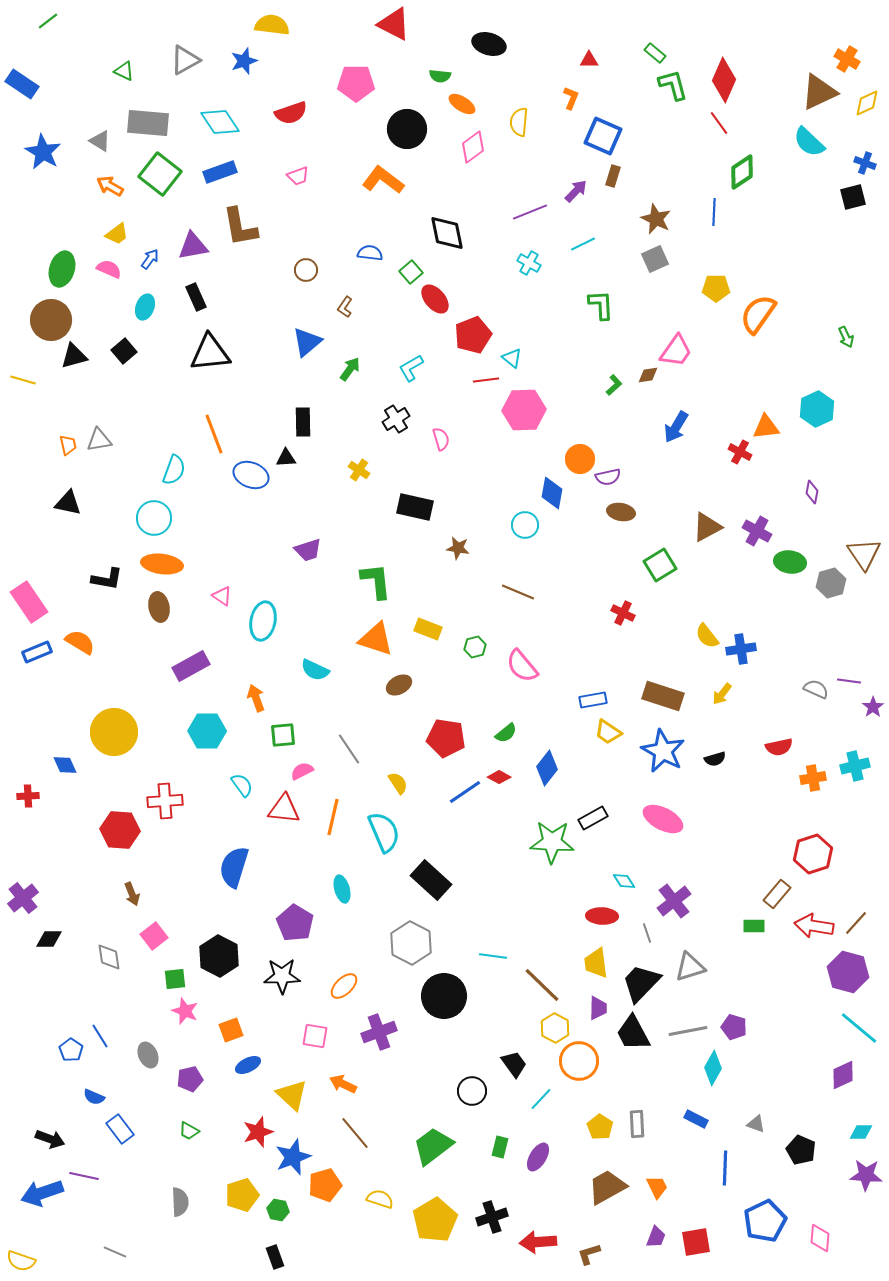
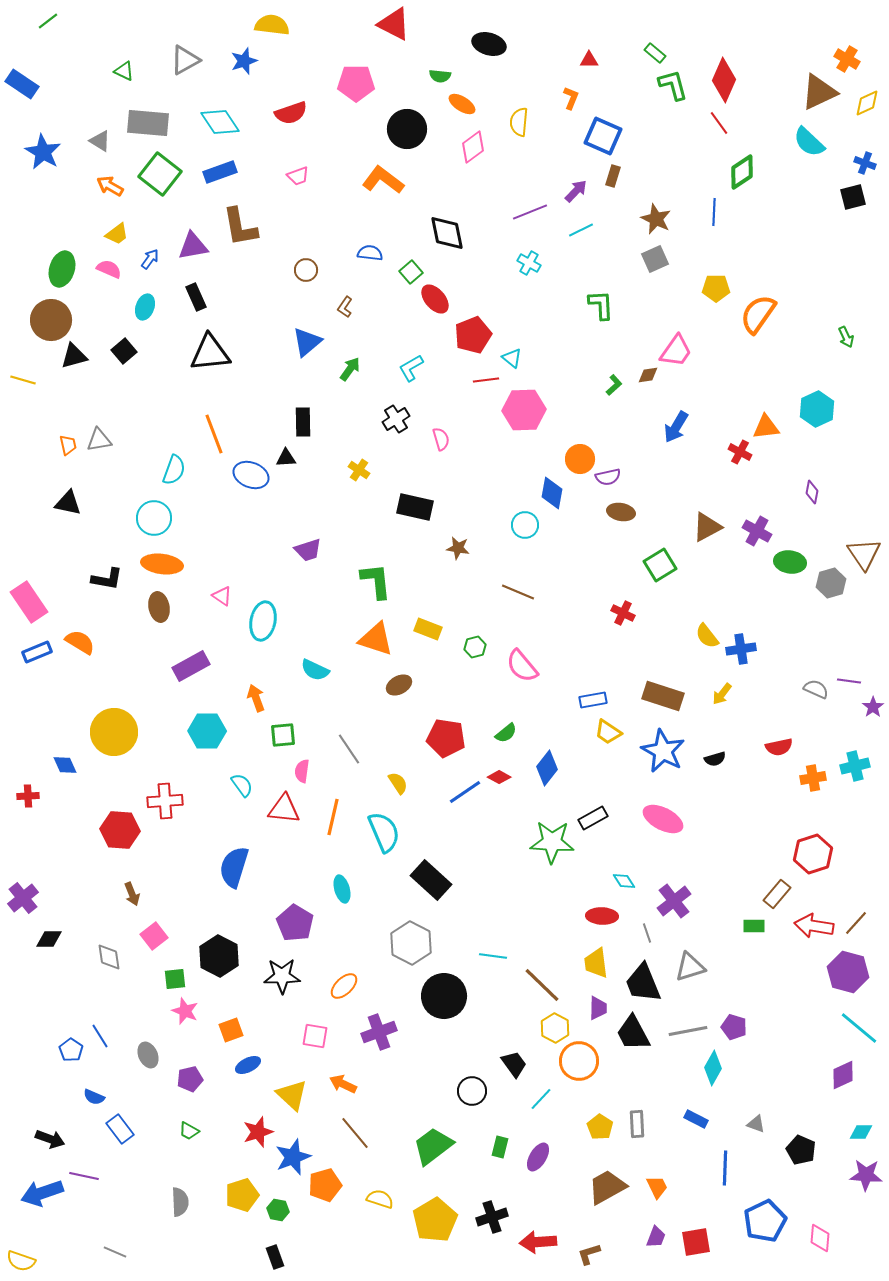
cyan line at (583, 244): moved 2 px left, 14 px up
pink semicircle at (302, 771): rotated 55 degrees counterclockwise
black trapezoid at (641, 983): moved 2 px right; rotated 66 degrees counterclockwise
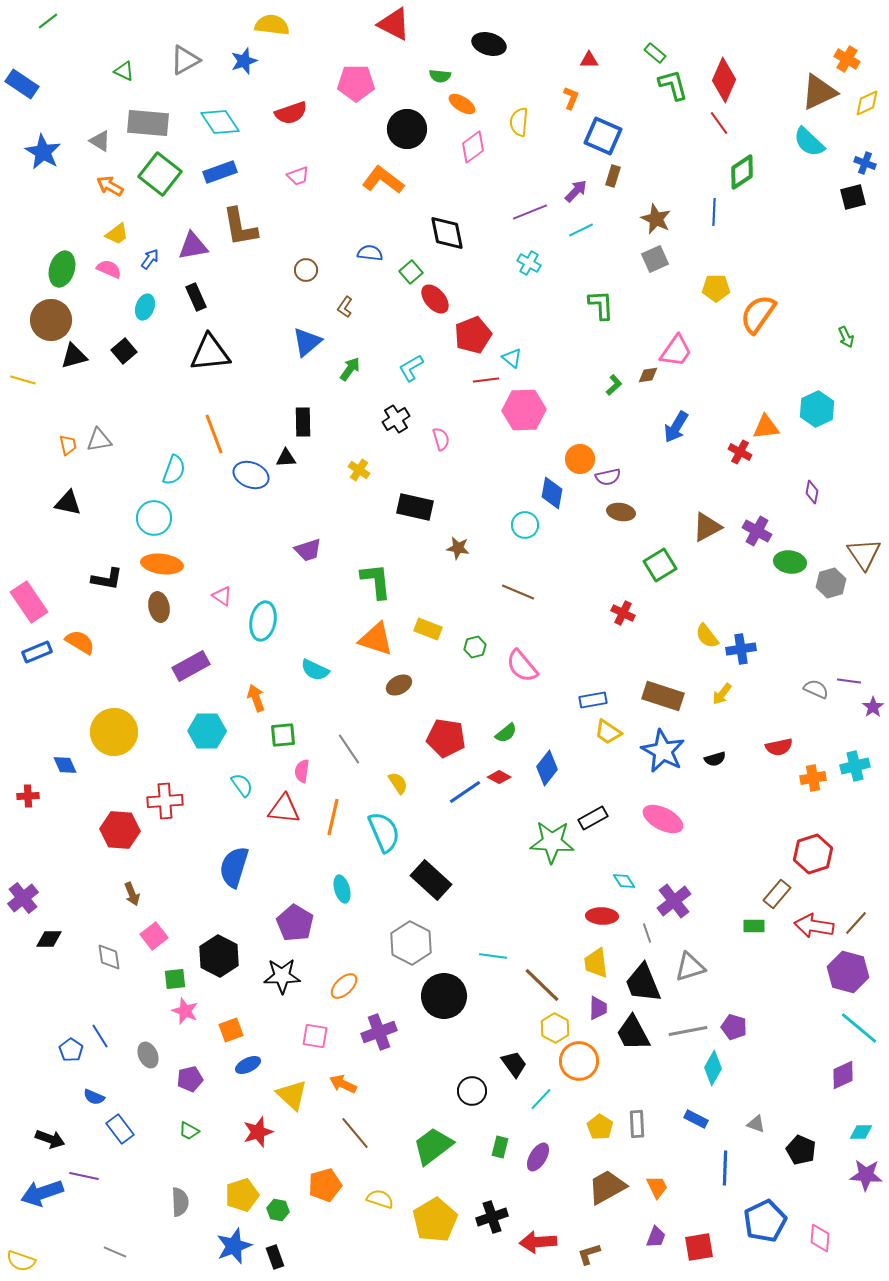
blue star at (293, 1157): moved 59 px left, 89 px down
red square at (696, 1242): moved 3 px right, 5 px down
